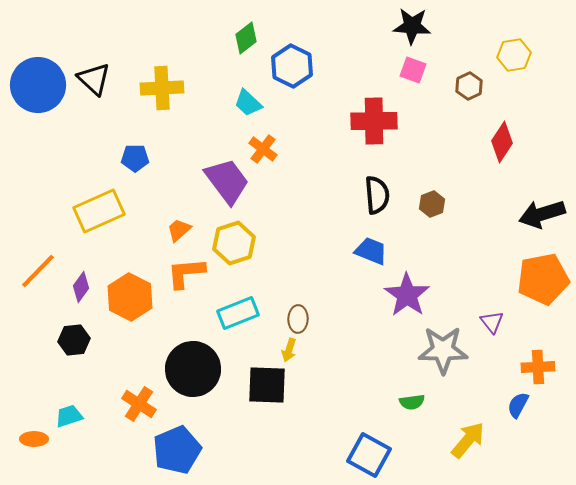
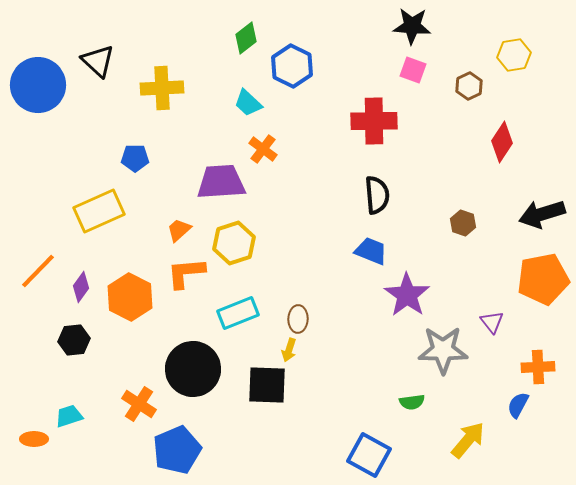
black triangle at (94, 79): moved 4 px right, 18 px up
purple trapezoid at (227, 181): moved 6 px left, 1 px down; rotated 57 degrees counterclockwise
brown hexagon at (432, 204): moved 31 px right, 19 px down; rotated 20 degrees counterclockwise
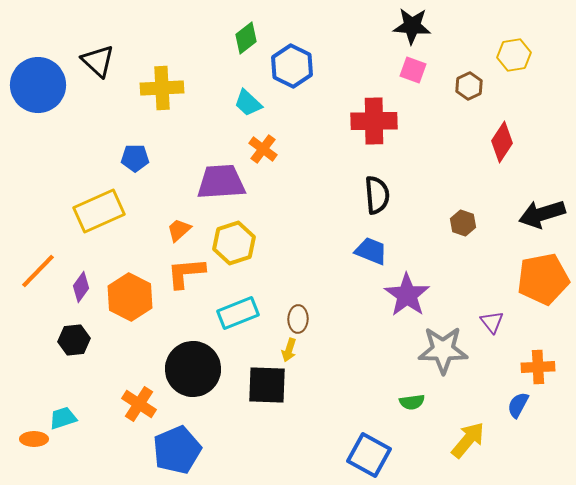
cyan trapezoid at (69, 416): moved 6 px left, 2 px down
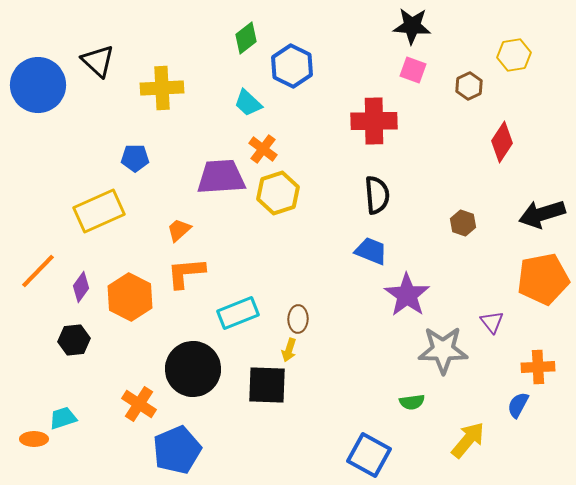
purple trapezoid at (221, 182): moved 5 px up
yellow hexagon at (234, 243): moved 44 px right, 50 px up
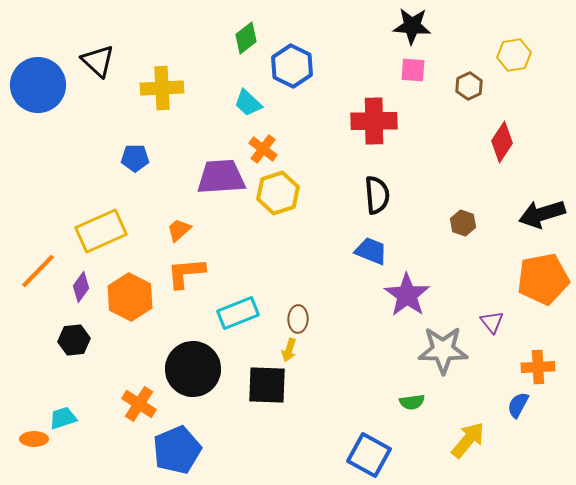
pink square at (413, 70): rotated 16 degrees counterclockwise
yellow rectangle at (99, 211): moved 2 px right, 20 px down
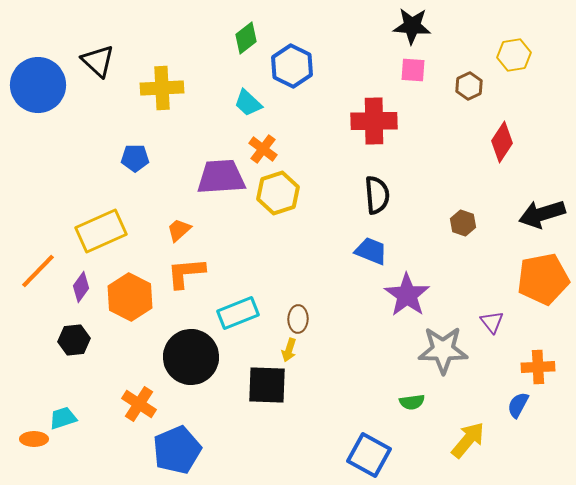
black circle at (193, 369): moved 2 px left, 12 px up
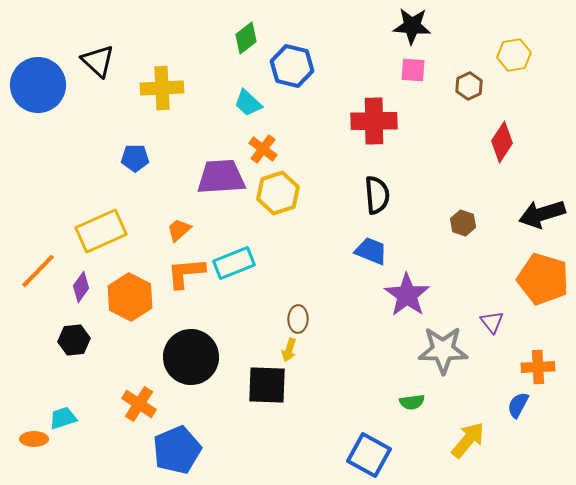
blue hexagon at (292, 66): rotated 12 degrees counterclockwise
orange pentagon at (543, 279): rotated 27 degrees clockwise
cyan rectangle at (238, 313): moved 4 px left, 50 px up
